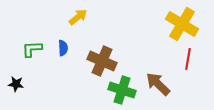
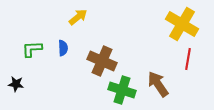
brown arrow: rotated 12 degrees clockwise
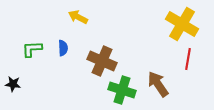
yellow arrow: rotated 114 degrees counterclockwise
black star: moved 3 px left
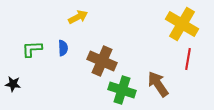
yellow arrow: rotated 126 degrees clockwise
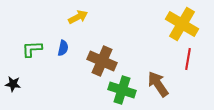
blue semicircle: rotated 14 degrees clockwise
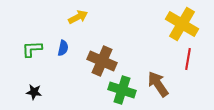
black star: moved 21 px right, 8 px down
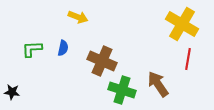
yellow arrow: rotated 48 degrees clockwise
black star: moved 22 px left
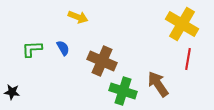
blue semicircle: rotated 42 degrees counterclockwise
green cross: moved 1 px right, 1 px down
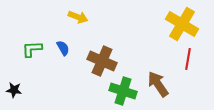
black star: moved 2 px right, 2 px up
